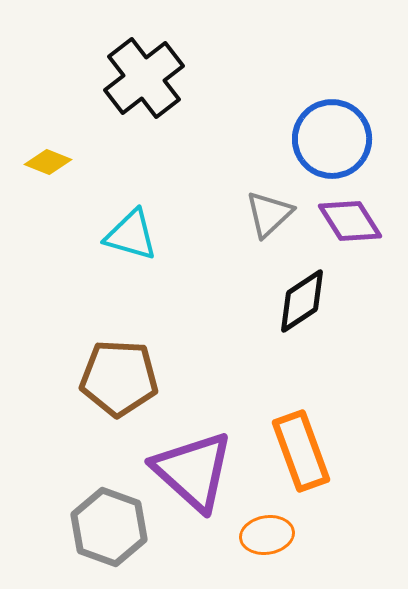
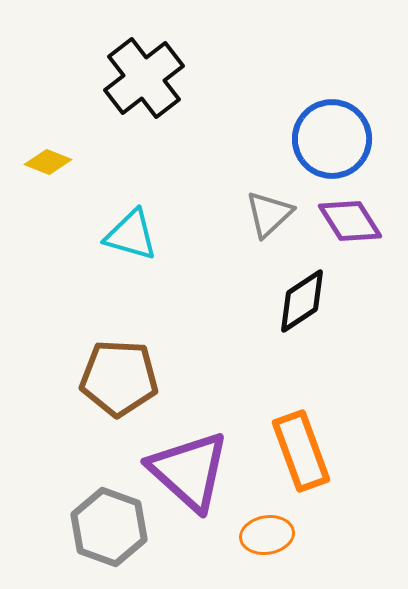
purple triangle: moved 4 px left
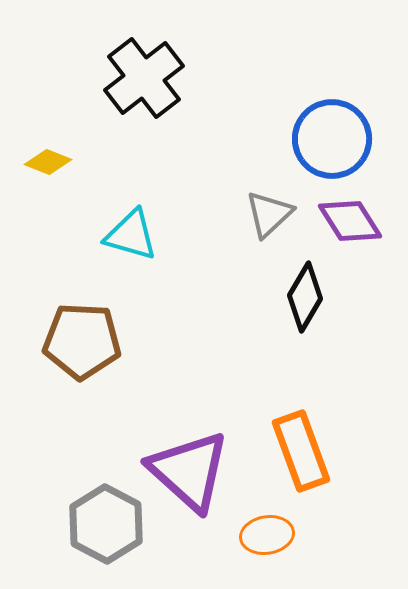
black diamond: moved 3 px right, 4 px up; rotated 26 degrees counterclockwise
brown pentagon: moved 37 px left, 37 px up
gray hexagon: moved 3 px left, 3 px up; rotated 8 degrees clockwise
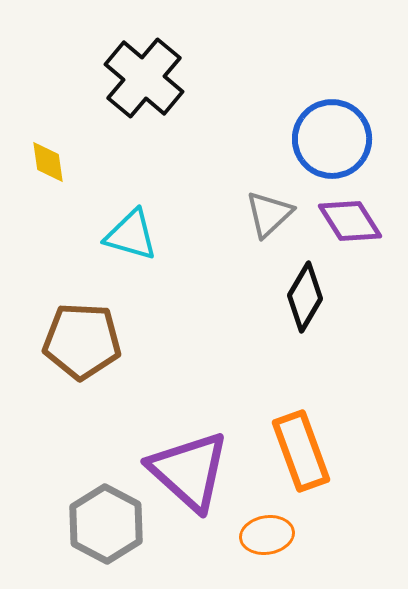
black cross: rotated 12 degrees counterclockwise
yellow diamond: rotated 60 degrees clockwise
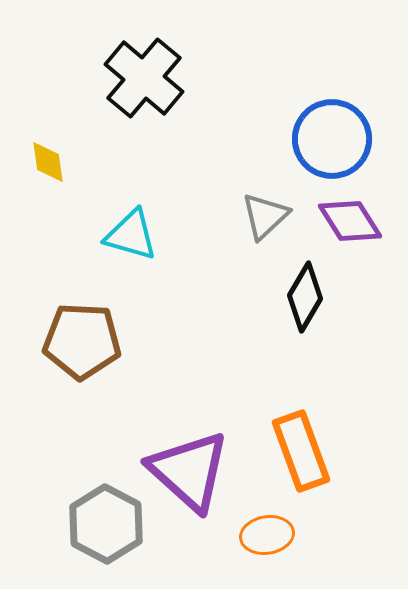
gray triangle: moved 4 px left, 2 px down
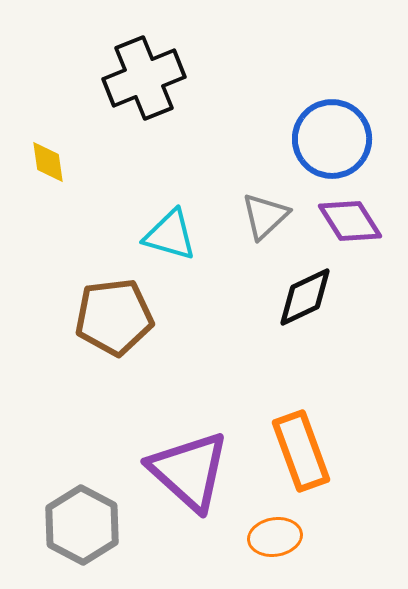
black cross: rotated 28 degrees clockwise
cyan triangle: moved 39 px right
black diamond: rotated 34 degrees clockwise
brown pentagon: moved 32 px right, 24 px up; rotated 10 degrees counterclockwise
gray hexagon: moved 24 px left, 1 px down
orange ellipse: moved 8 px right, 2 px down
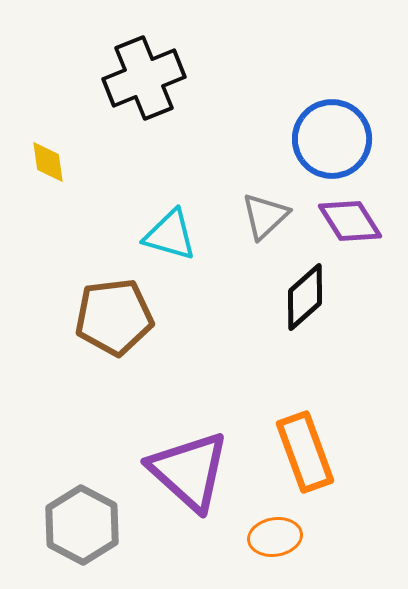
black diamond: rotated 16 degrees counterclockwise
orange rectangle: moved 4 px right, 1 px down
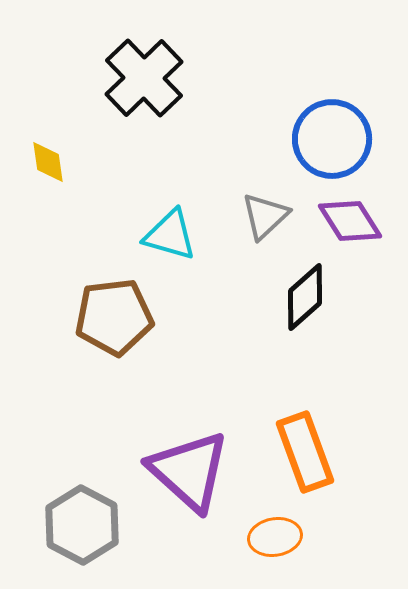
black cross: rotated 22 degrees counterclockwise
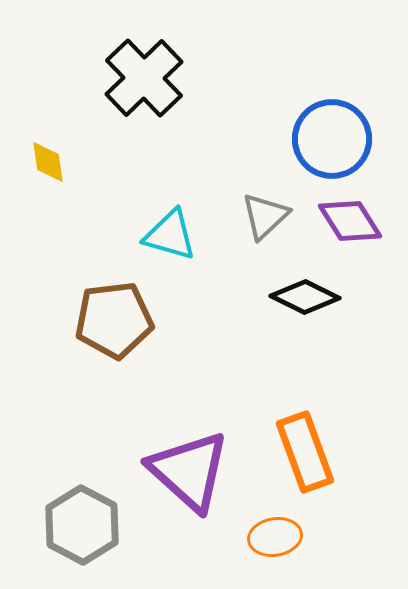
black diamond: rotated 68 degrees clockwise
brown pentagon: moved 3 px down
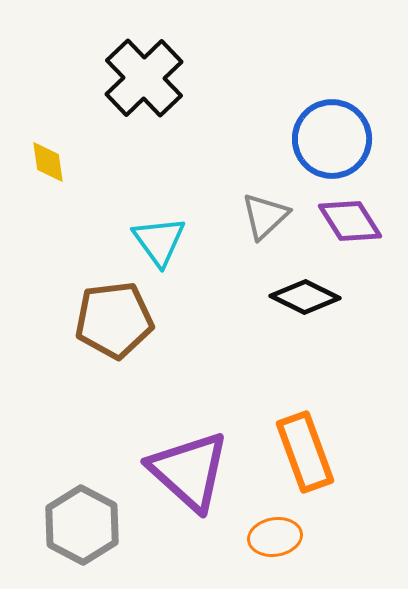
cyan triangle: moved 11 px left, 6 px down; rotated 38 degrees clockwise
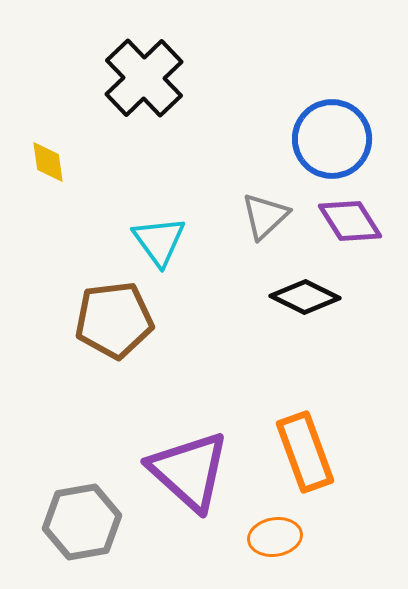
gray hexagon: moved 3 px up; rotated 22 degrees clockwise
